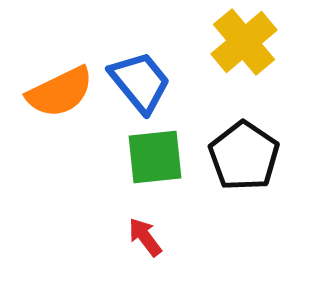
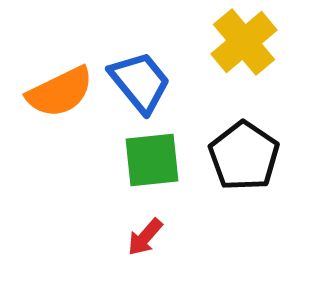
green square: moved 3 px left, 3 px down
red arrow: rotated 102 degrees counterclockwise
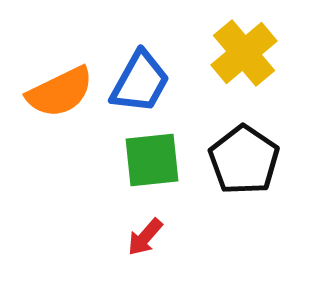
yellow cross: moved 11 px down
blue trapezoid: rotated 68 degrees clockwise
black pentagon: moved 4 px down
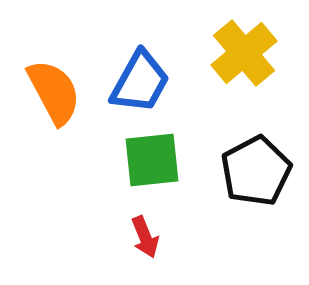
orange semicircle: moved 6 px left; rotated 92 degrees counterclockwise
black pentagon: moved 12 px right, 11 px down; rotated 10 degrees clockwise
red arrow: rotated 63 degrees counterclockwise
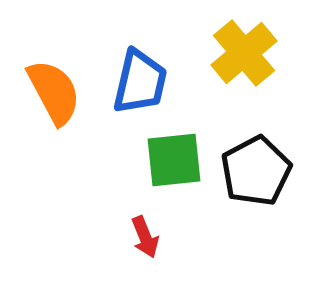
blue trapezoid: rotated 16 degrees counterclockwise
green square: moved 22 px right
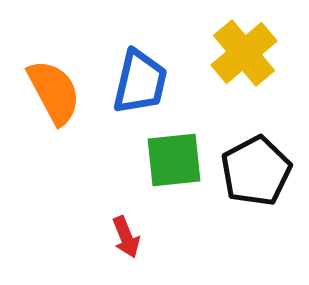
red arrow: moved 19 px left
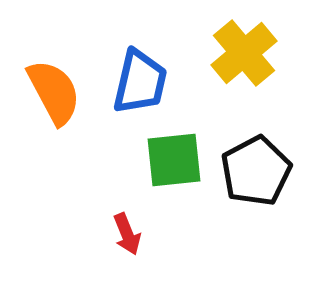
red arrow: moved 1 px right, 3 px up
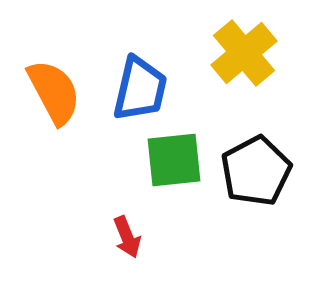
blue trapezoid: moved 7 px down
red arrow: moved 3 px down
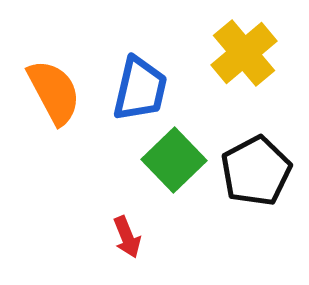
green square: rotated 38 degrees counterclockwise
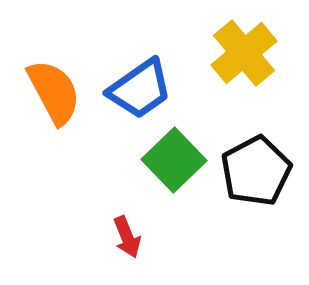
blue trapezoid: rotated 42 degrees clockwise
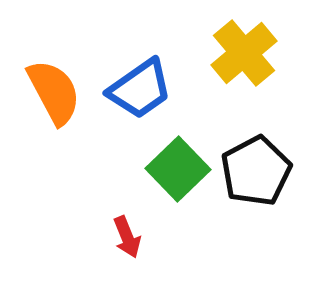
green square: moved 4 px right, 9 px down
